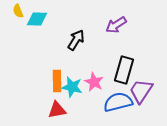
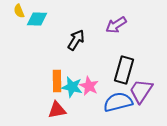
yellow semicircle: moved 1 px right
pink star: moved 5 px left, 4 px down
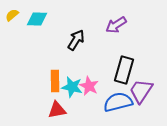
yellow semicircle: moved 7 px left, 4 px down; rotated 72 degrees clockwise
orange rectangle: moved 2 px left
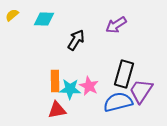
cyan diamond: moved 7 px right
black rectangle: moved 4 px down
cyan star: moved 2 px left, 2 px down; rotated 10 degrees counterclockwise
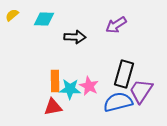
black arrow: moved 1 px left, 3 px up; rotated 60 degrees clockwise
red triangle: moved 4 px left, 3 px up
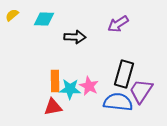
purple arrow: moved 2 px right, 1 px up
blue semicircle: rotated 20 degrees clockwise
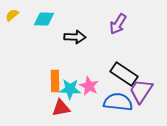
purple arrow: rotated 25 degrees counterclockwise
black rectangle: rotated 72 degrees counterclockwise
red triangle: moved 8 px right, 1 px down
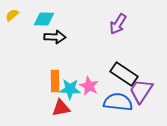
black arrow: moved 20 px left
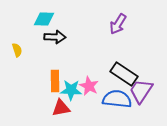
yellow semicircle: moved 5 px right, 35 px down; rotated 112 degrees clockwise
cyan star: moved 1 px right, 1 px down
blue semicircle: moved 1 px left, 3 px up
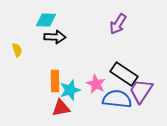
cyan diamond: moved 2 px right, 1 px down
pink star: moved 7 px right, 2 px up
cyan star: moved 1 px left; rotated 20 degrees counterclockwise
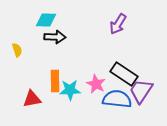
cyan star: rotated 15 degrees clockwise
red triangle: moved 29 px left, 9 px up
